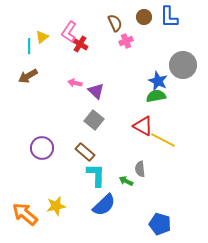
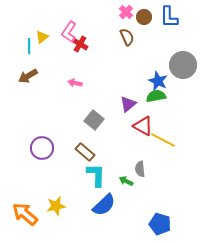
brown semicircle: moved 12 px right, 14 px down
pink cross: moved 29 px up; rotated 24 degrees counterclockwise
purple triangle: moved 32 px right, 13 px down; rotated 36 degrees clockwise
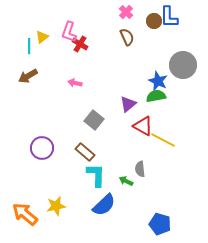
brown circle: moved 10 px right, 4 px down
pink L-shape: rotated 15 degrees counterclockwise
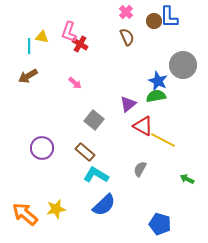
yellow triangle: rotated 48 degrees clockwise
pink arrow: rotated 152 degrees counterclockwise
gray semicircle: rotated 35 degrees clockwise
cyan L-shape: rotated 60 degrees counterclockwise
green arrow: moved 61 px right, 2 px up
yellow star: moved 3 px down
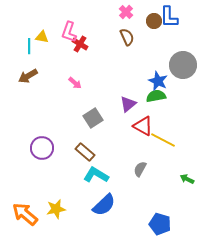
gray square: moved 1 px left, 2 px up; rotated 18 degrees clockwise
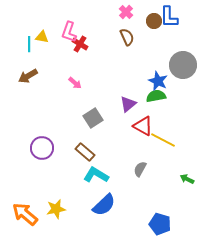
cyan line: moved 2 px up
